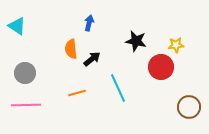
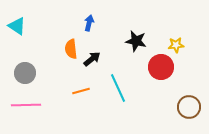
orange line: moved 4 px right, 2 px up
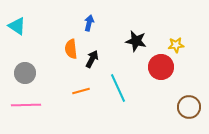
black arrow: rotated 24 degrees counterclockwise
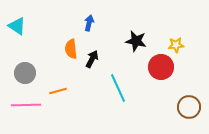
orange line: moved 23 px left
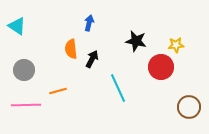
gray circle: moved 1 px left, 3 px up
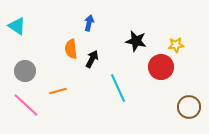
gray circle: moved 1 px right, 1 px down
pink line: rotated 44 degrees clockwise
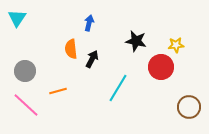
cyan triangle: moved 8 px up; rotated 30 degrees clockwise
cyan line: rotated 56 degrees clockwise
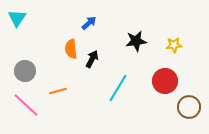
blue arrow: rotated 35 degrees clockwise
black star: rotated 20 degrees counterclockwise
yellow star: moved 2 px left
red circle: moved 4 px right, 14 px down
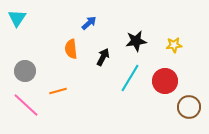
black arrow: moved 11 px right, 2 px up
cyan line: moved 12 px right, 10 px up
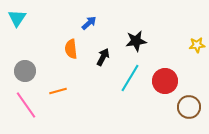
yellow star: moved 23 px right
pink line: rotated 12 degrees clockwise
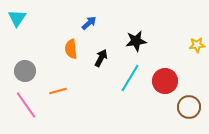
black arrow: moved 2 px left, 1 px down
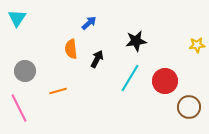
black arrow: moved 4 px left, 1 px down
pink line: moved 7 px left, 3 px down; rotated 8 degrees clockwise
